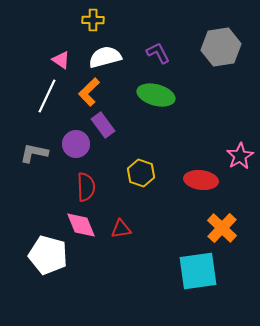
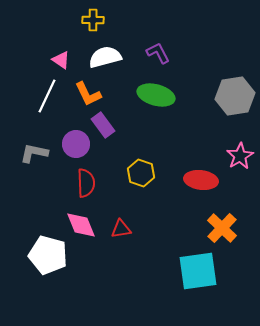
gray hexagon: moved 14 px right, 49 px down
orange L-shape: moved 1 px left, 2 px down; rotated 72 degrees counterclockwise
red semicircle: moved 4 px up
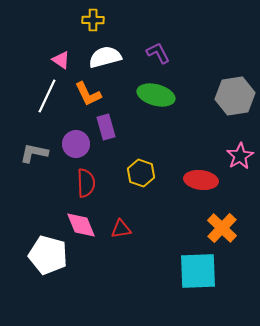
purple rectangle: moved 3 px right, 2 px down; rotated 20 degrees clockwise
cyan square: rotated 6 degrees clockwise
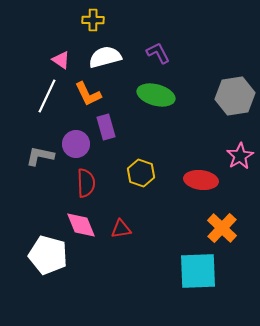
gray L-shape: moved 6 px right, 3 px down
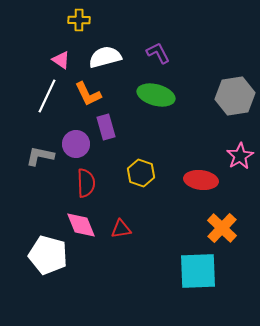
yellow cross: moved 14 px left
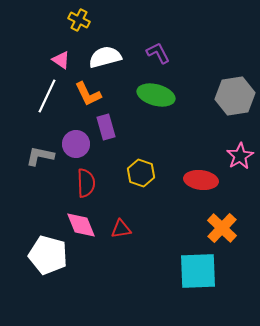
yellow cross: rotated 25 degrees clockwise
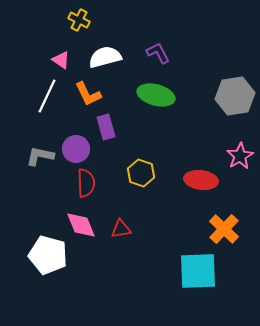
purple circle: moved 5 px down
orange cross: moved 2 px right, 1 px down
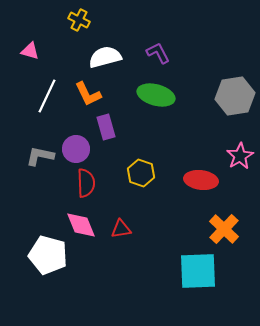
pink triangle: moved 31 px left, 9 px up; rotated 18 degrees counterclockwise
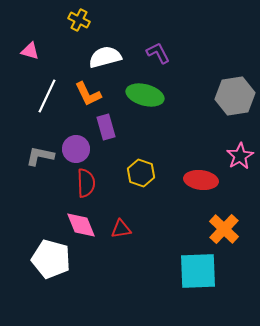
green ellipse: moved 11 px left
white pentagon: moved 3 px right, 4 px down
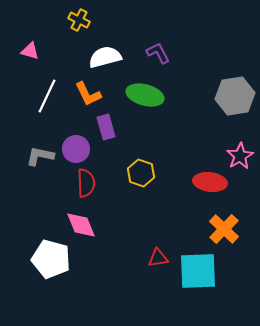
red ellipse: moved 9 px right, 2 px down
red triangle: moved 37 px right, 29 px down
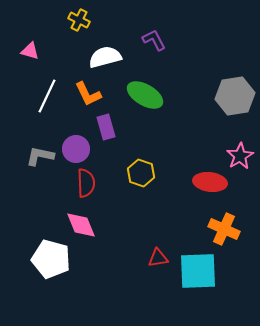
purple L-shape: moved 4 px left, 13 px up
green ellipse: rotated 15 degrees clockwise
orange cross: rotated 20 degrees counterclockwise
